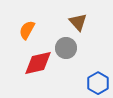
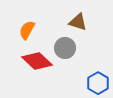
brown triangle: rotated 30 degrees counterclockwise
gray circle: moved 1 px left
red diamond: moved 1 px left, 2 px up; rotated 56 degrees clockwise
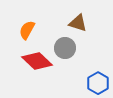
brown triangle: moved 1 px down
